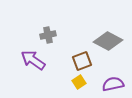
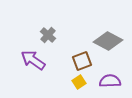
gray cross: rotated 35 degrees counterclockwise
purple semicircle: moved 3 px left, 3 px up; rotated 10 degrees clockwise
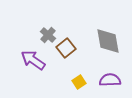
gray diamond: rotated 52 degrees clockwise
brown square: moved 16 px left, 13 px up; rotated 18 degrees counterclockwise
purple semicircle: moved 1 px up
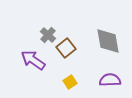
yellow square: moved 9 px left
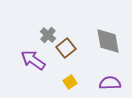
purple semicircle: moved 3 px down
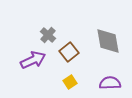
brown square: moved 3 px right, 4 px down
purple arrow: rotated 120 degrees clockwise
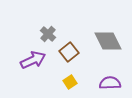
gray cross: moved 1 px up
gray diamond: rotated 16 degrees counterclockwise
